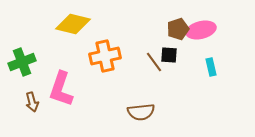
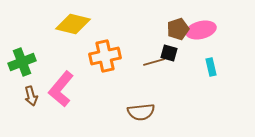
black square: moved 2 px up; rotated 12 degrees clockwise
brown line: rotated 70 degrees counterclockwise
pink L-shape: rotated 21 degrees clockwise
brown arrow: moved 1 px left, 6 px up
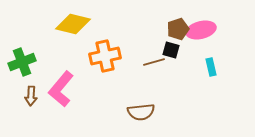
black square: moved 2 px right, 3 px up
brown arrow: rotated 18 degrees clockwise
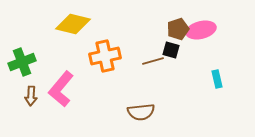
brown line: moved 1 px left, 1 px up
cyan rectangle: moved 6 px right, 12 px down
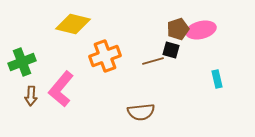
orange cross: rotated 8 degrees counterclockwise
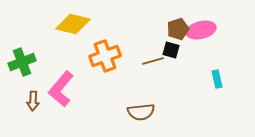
brown arrow: moved 2 px right, 5 px down
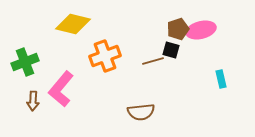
green cross: moved 3 px right
cyan rectangle: moved 4 px right
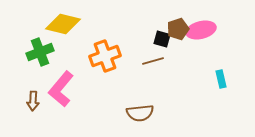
yellow diamond: moved 10 px left
black square: moved 9 px left, 11 px up
green cross: moved 15 px right, 10 px up
brown semicircle: moved 1 px left, 1 px down
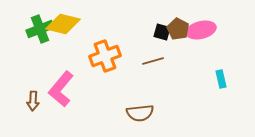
brown pentagon: rotated 25 degrees counterclockwise
black square: moved 7 px up
green cross: moved 23 px up
